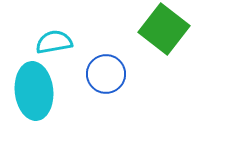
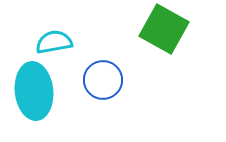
green square: rotated 9 degrees counterclockwise
blue circle: moved 3 px left, 6 px down
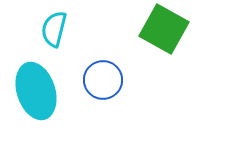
cyan semicircle: moved 13 px up; rotated 66 degrees counterclockwise
cyan ellipse: moved 2 px right; rotated 12 degrees counterclockwise
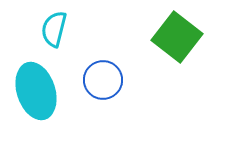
green square: moved 13 px right, 8 px down; rotated 9 degrees clockwise
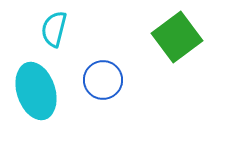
green square: rotated 15 degrees clockwise
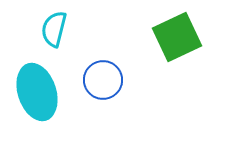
green square: rotated 12 degrees clockwise
cyan ellipse: moved 1 px right, 1 px down
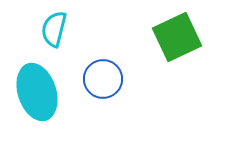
blue circle: moved 1 px up
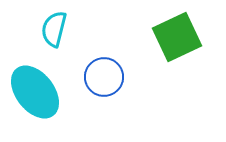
blue circle: moved 1 px right, 2 px up
cyan ellipse: moved 2 px left; rotated 20 degrees counterclockwise
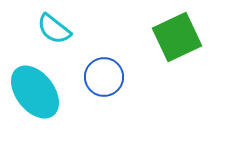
cyan semicircle: rotated 66 degrees counterclockwise
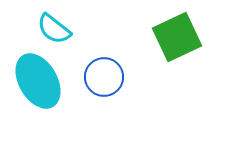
cyan ellipse: moved 3 px right, 11 px up; rotated 8 degrees clockwise
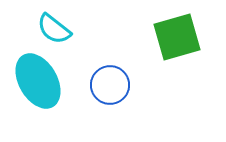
green square: rotated 9 degrees clockwise
blue circle: moved 6 px right, 8 px down
